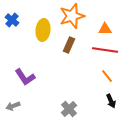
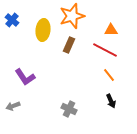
orange triangle: moved 6 px right, 1 px down
red line: rotated 20 degrees clockwise
orange line: moved 2 px right, 1 px up
gray cross: rotated 21 degrees counterclockwise
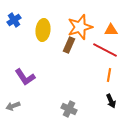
orange star: moved 8 px right, 11 px down
blue cross: moved 2 px right; rotated 16 degrees clockwise
orange line: rotated 48 degrees clockwise
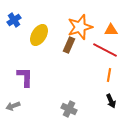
yellow ellipse: moved 4 px left, 5 px down; rotated 25 degrees clockwise
purple L-shape: rotated 145 degrees counterclockwise
